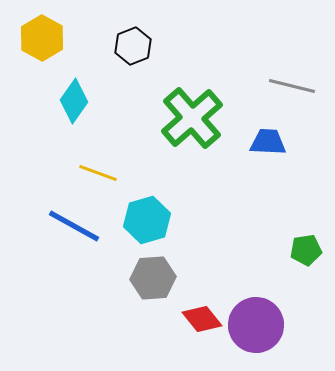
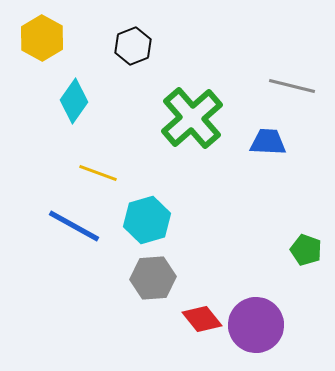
green pentagon: rotated 28 degrees clockwise
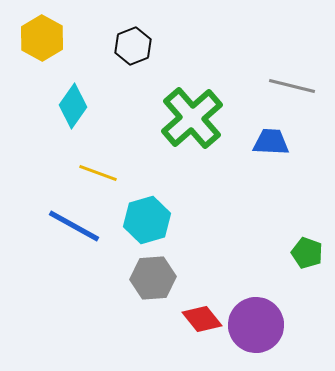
cyan diamond: moved 1 px left, 5 px down
blue trapezoid: moved 3 px right
green pentagon: moved 1 px right, 3 px down
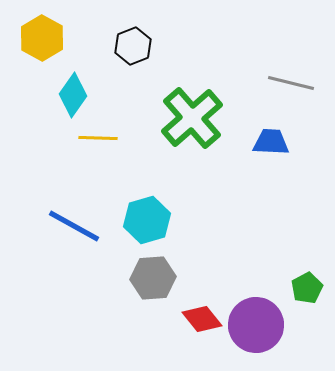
gray line: moved 1 px left, 3 px up
cyan diamond: moved 11 px up
yellow line: moved 35 px up; rotated 18 degrees counterclockwise
green pentagon: moved 35 px down; rotated 24 degrees clockwise
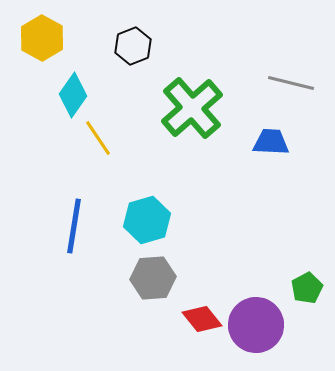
green cross: moved 10 px up
yellow line: rotated 54 degrees clockwise
blue line: rotated 70 degrees clockwise
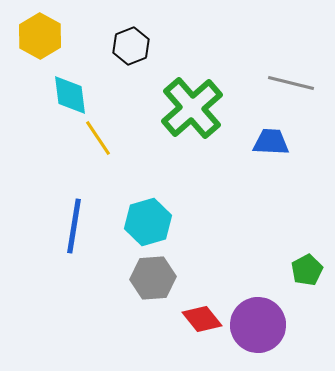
yellow hexagon: moved 2 px left, 2 px up
black hexagon: moved 2 px left
cyan diamond: moved 3 px left; rotated 42 degrees counterclockwise
cyan hexagon: moved 1 px right, 2 px down
green pentagon: moved 18 px up
purple circle: moved 2 px right
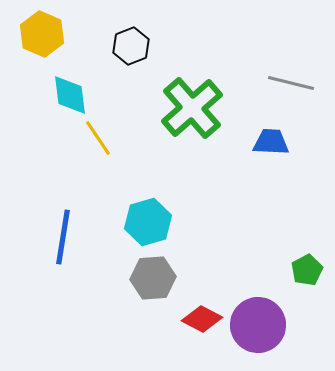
yellow hexagon: moved 2 px right, 2 px up; rotated 6 degrees counterclockwise
blue line: moved 11 px left, 11 px down
red diamond: rotated 24 degrees counterclockwise
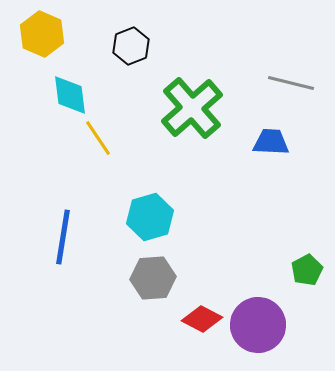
cyan hexagon: moved 2 px right, 5 px up
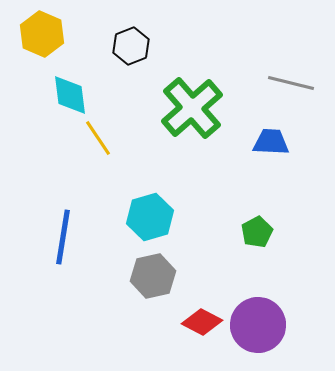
green pentagon: moved 50 px left, 38 px up
gray hexagon: moved 2 px up; rotated 9 degrees counterclockwise
red diamond: moved 3 px down
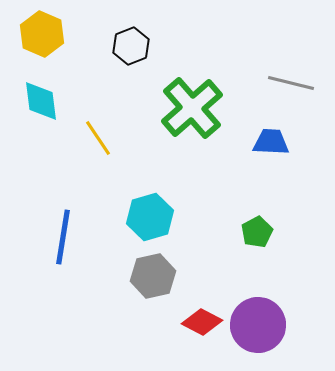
cyan diamond: moved 29 px left, 6 px down
